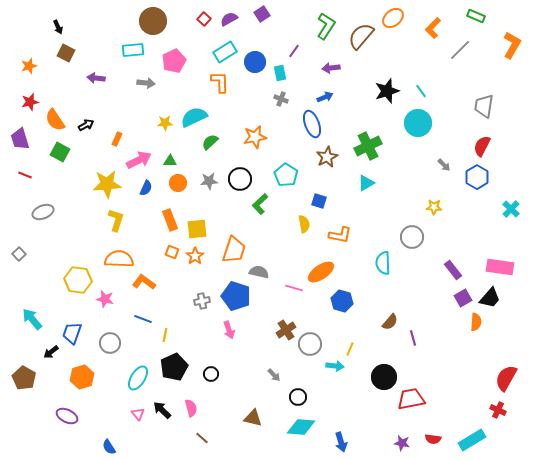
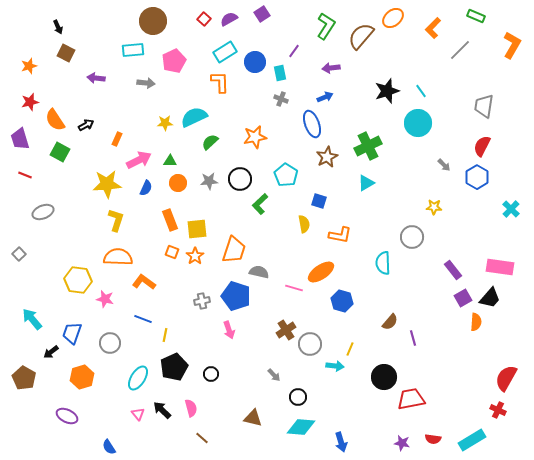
orange semicircle at (119, 259): moved 1 px left, 2 px up
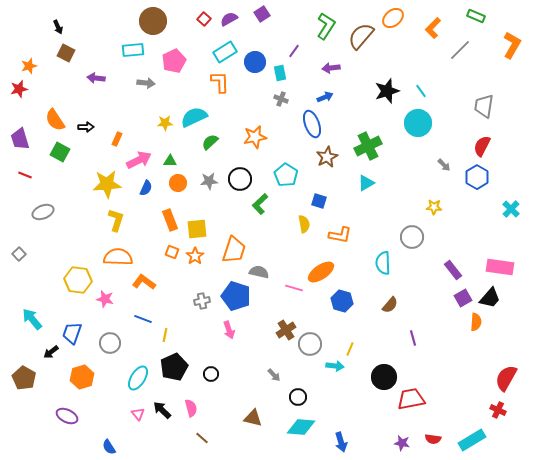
red star at (30, 102): moved 11 px left, 13 px up
black arrow at (86, 125): moved 2 px down; rotated 28 degrees clockwise
brown semicircle at (390, 322): moved 17 px up
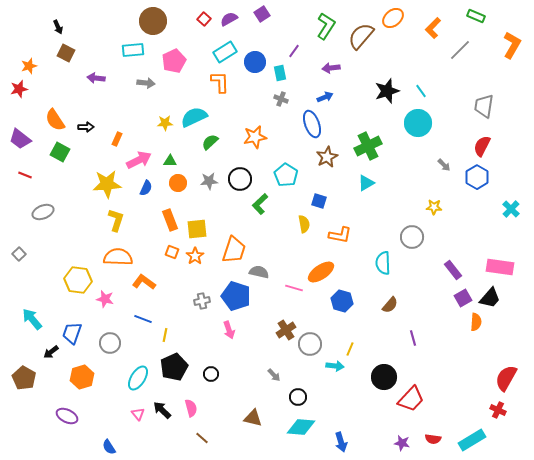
purple trapezoid at (20, 139): rotated 35 degrees counterclockwise
red trapezoid at (411, 399): rotated 144 degrees clockwise
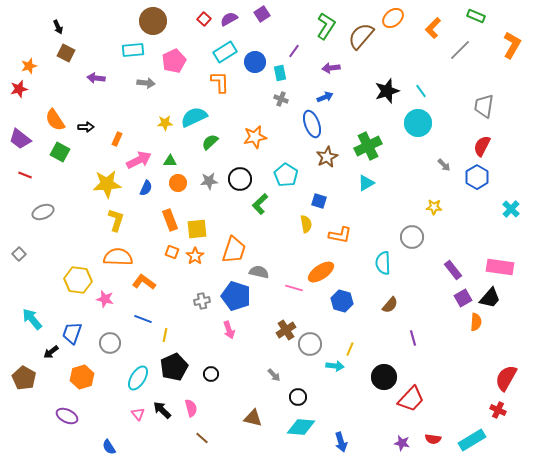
yellow semicircle at (304, 224): moved 2 px right
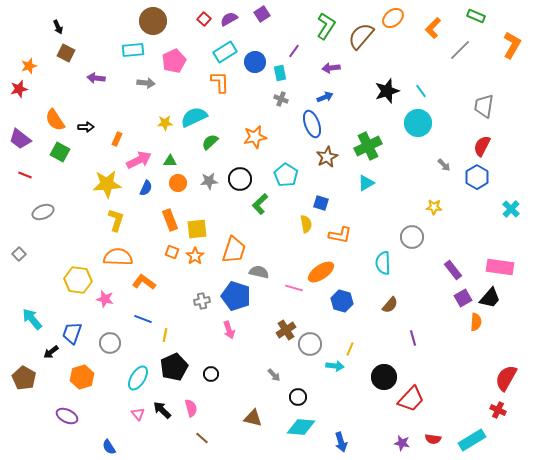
blue square at (319, 201): moved 2 px right, 2 px down
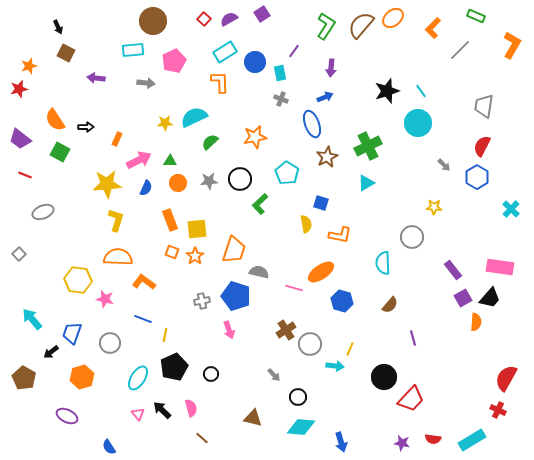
brown semicircle at (361, 36): moved 11 px up
purple arrow at (331, 68): rotated 78 degrees counterclockwise
cyan pentagon at (286, 175): moved 1 px right, 2 px up
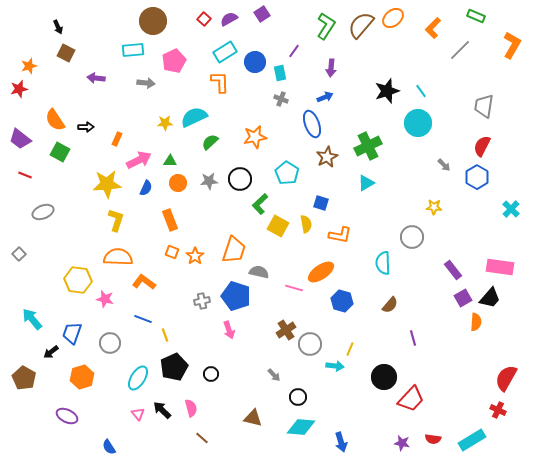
yellow square at (197, 229): moved 81 px right, 3 px up; rotated 35 degrees clockwise
yellow line at (165, 335): rotated 32 degrees counterclockwise
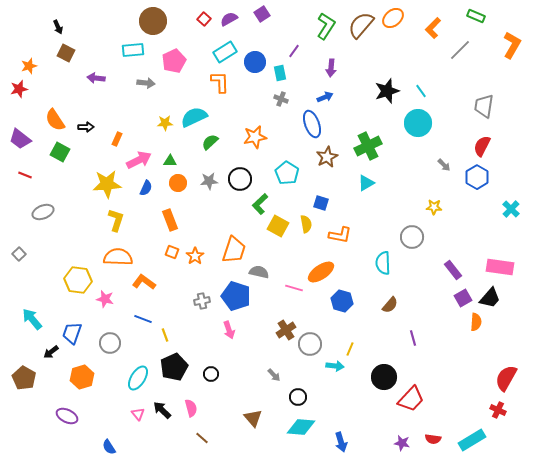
brown triangle at (253, 418): rotated 36 degrees clockwise
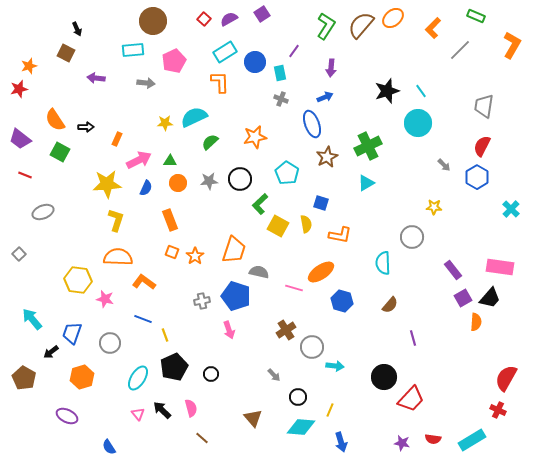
black arrow at (58, 27): moved 19 px right, 2 px down
gray circle at (310, 344): moved 2 px right, 3 px down
yellow line at (350, 349): moved 20 px left, 61 px down
